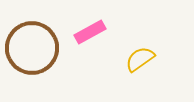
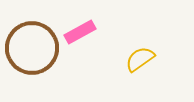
pink rectangle: moved 10 px left
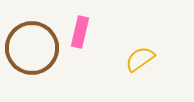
pink rectangle: rotated 48 degrees counterclockwise
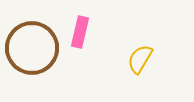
yellow semicircle: rotated 24 degrees counterclockwise
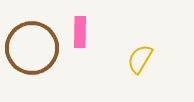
pink rectangle: rotated 12 degrees counterclockwise
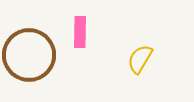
brown circle: moved 3 px left, 7 px down
